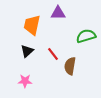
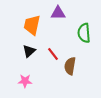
green semicircle: moved 2 px left, 3 px up; rotated 78 degrees counterclockwise
black triangle: moved 2 px right
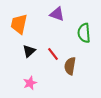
purple triangle: moved 1 px left, 1 px down; rotated 21 degrees clockwise
orange trapezoid: moved 13 px left, 1 px up
pink star: moved 5 px right, 2 px down; rotated 24 degrees counterclockwise
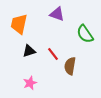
green semicircle: moved 1 px right, 1 px down; rotated 30 degrees counterclockwise
black triangle: rotated 24 degrees clockwise
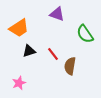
orange trapezoid: moved 4 px down; rotated 135 degrees counterclockwise
pink star: moved 11 px left
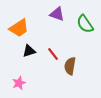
green semicircle: moved 10 px up
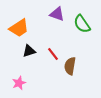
green semicircle: moved 3 px left
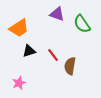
red line: moved 1 px down
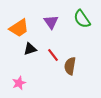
purple triangle: moved 6 px left, 8 px down; rotated 35 degrees clockwise
green semicircle: moved 5 px up
black triangle: moved 1 px right, 2 px up
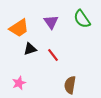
brown semicircle: moved 19 px down
